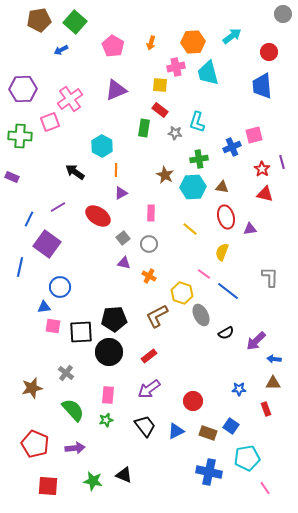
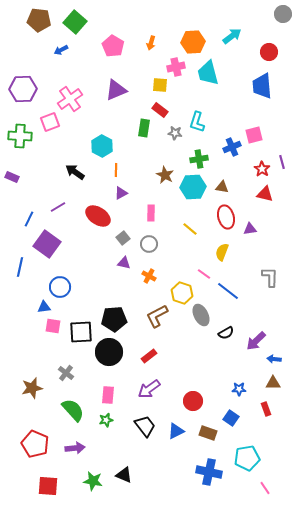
brown pentagon at (39, 20): rotated 15 degrees clockwise
blue square at (231, 426): moved 8 px up
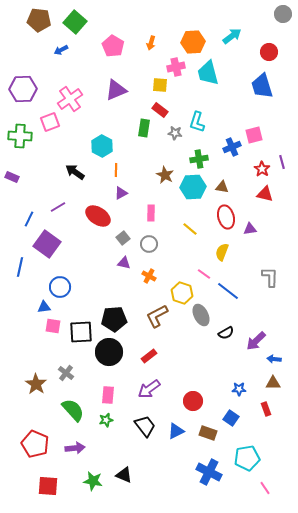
blue trapezoid at (262, 86): rotated 12 degrees counterclockwise
brown star at (32, 388): moved 4 px right, 4 px up; rotated 25 degrees counterclockwise
blue cross at (209, 472): rotated 15 degrees clockwise
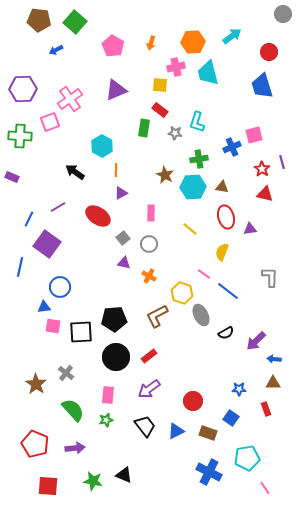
blue arrow at (61, 50): moved 5 px left
black circle at (109, 352): moved 7 px right, 5 px down
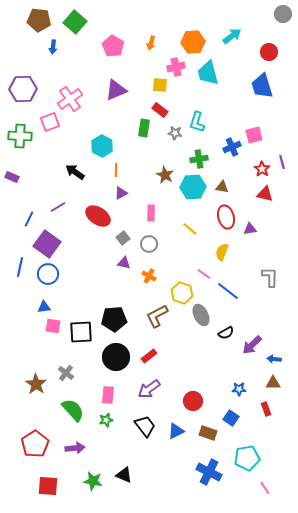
blue arrow at (56, 50): moved 3 px left, 3 px up; rotated 56 degrees counterclockwise
blue circle at (60, 287): moved 12 px left, 13 px up
purple arrow at (256, 341): moved 4 px left, 4 px down
red pentagon at (35, 444): rotated 16 degrees clockwise
